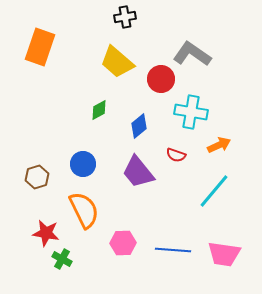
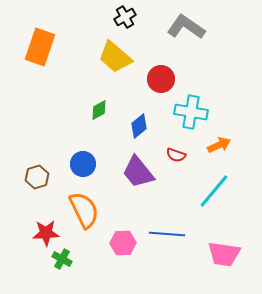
black cross: rotated 20 degrees counterclockwise
gray L-shape: moved 6 px left, 27 px up
yellow trapezoid: moved 2 px left, 5 px up
red star: rotated 12 degrees counterclockwise
blue line: moved 6 px left, 16 px up
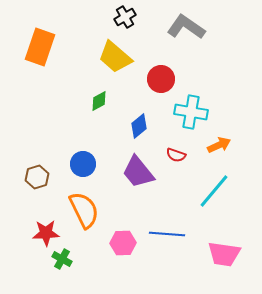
green diamond: moved 9 px up
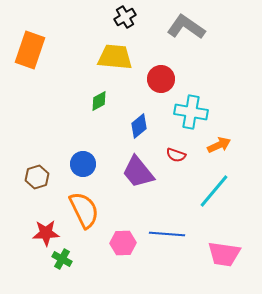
orange rectangle: moved 10 px left, 3 px down
yellow trapezoid: rotated 144 degrees clockwise
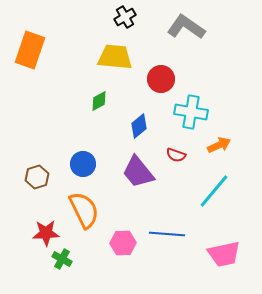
pink trapezoid: rotated 20 degrees counterclockwise
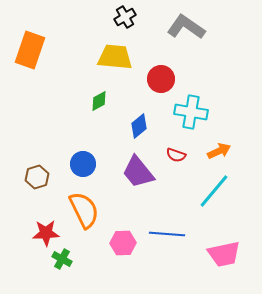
orange arrow: moved 6 px down
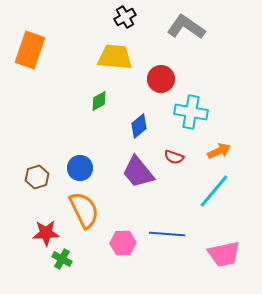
red semicircle: moved 2 px left, 2 px down
blue circle: moved 3 px left, 4 px down
